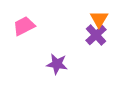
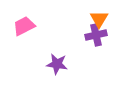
purple cross: rotated 30 degrees clockwise
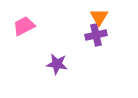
orange triangle: moved 2 px up
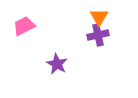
purple cross: moved 2 px right
purple star: rotated 20 degrees clockwise
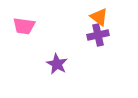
orange triangle: rotated 24 degrees counterclockwise
pink trapezoid: rotated 145 degrees counterclockwise
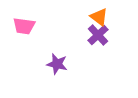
purple cross: rotated 30 degrees counterclockwise
purple star: rotated 15 degrees counterclockwise
